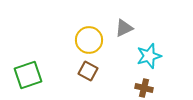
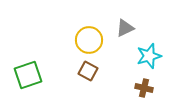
gray triangle: moved 1 px right
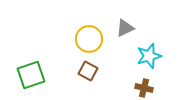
yellow circle: moved 1 px up
green square: moved 3 px right
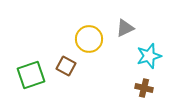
brown square: moved 22 px left, 5 px up
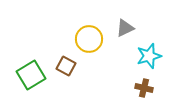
green square: rotated 12 degrees counterclockwise
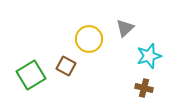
gray triangle: rotated 18 degrees counterclockwise
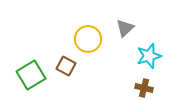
yellow circle: moved 1 px left
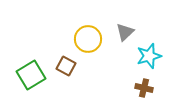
gray triangle: moved 4 px down
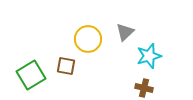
brown square: rotated 18 degrees counterclockwise
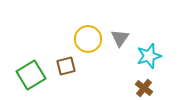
gray triangle: moved 5 px left, 6 px down; rotated 12 degrees counterclockwise
brown square: rotated 24 degrees counterclockwise
brown cross: rotated 24 degrees clockwise
